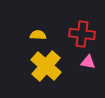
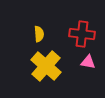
yellow semicircle: moved 1 px right, 1 px up; rotated 84 degrees clockwise
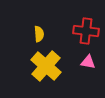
red cross: moved 4 px right, 3 px up
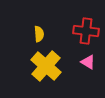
pink triangle: rotated 21 degrees clockwise
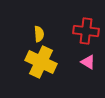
yellow cross: moved 5 px left, 4 px up; rotated 16 degrees counterclockwise
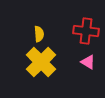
yellow cross: rotated 20 degrees clockwise
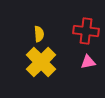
pink triangle: rotated 42 degrees counterclockwise
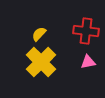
yellow semicircle: rotated 133 degrees counterclockwise
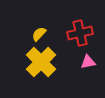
red cross: moved 6 px left, 2 px down; rotated 20 degrees counterclockwise
